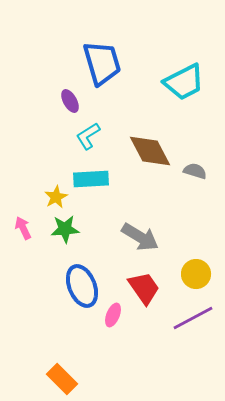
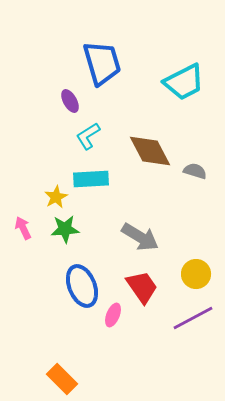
red trapezoid: moved 2 px left, 1 px up
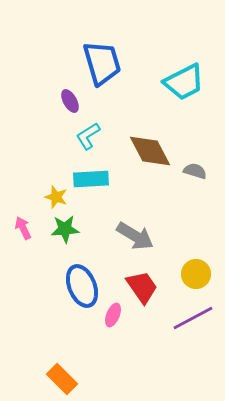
yellow star: rotated 25 degrees counterclockwise
gray arrow: moved 5 px left, 1 px up
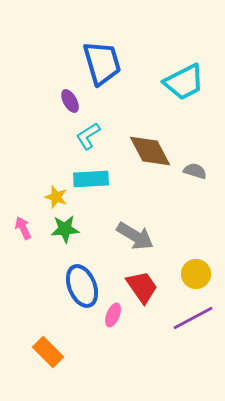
orange rectangle: moved 14 px left, 27 px up
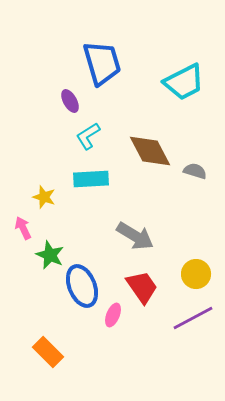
yellow star: moved 12 px left
green star: moved 15 px left, 26 px down; rotated 28 degrees clockwise
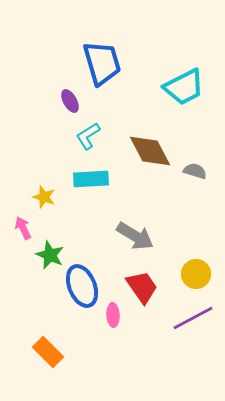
cyan trapezoid: moved 5 px down
pink ellipse: rotated 25 degrees counterclockwise
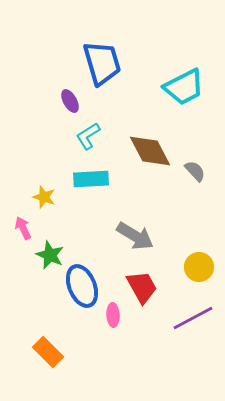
gray semicircle: rotated 30 degrees clockwise
yellow circle: moved 3 px right, 7 px up
red trapezoid: rotated 6 degrees clockwise
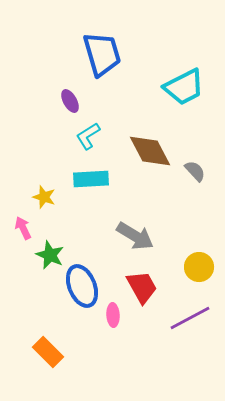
blue trapezoid: moved 9 px up
purple line: moved 3 px left
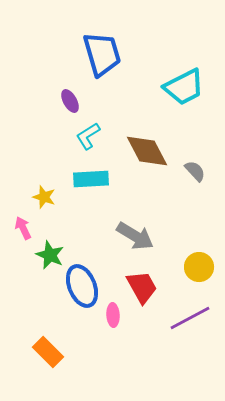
brown diamond: moved 3 px left
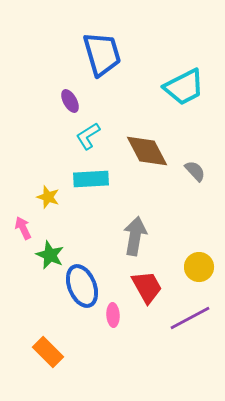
yellow star: moved 4 px right
gray arrow: rotated 111 degrees counterclockwise
red trapezoid: moved 5 px right
